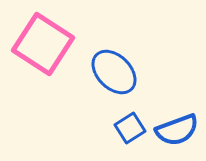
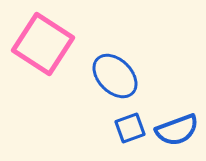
blue ellipse: moved 1 px right, 4 px down
blue square: rotated 12 degrees clockwise
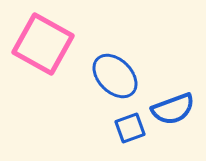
pink square: rotated 4 degrees counterclockwise
blue semicircle: moved 4 px left, 21 px up
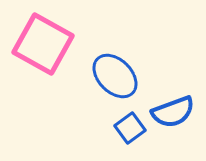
blue semicircle: moved 3 px down
blue square: rotated 16 degrees counterclockwise
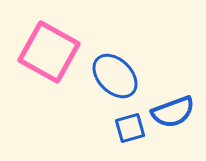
pink square: moved 6 px right, 8 px down
blue square: rotated 20 degrees clockwise
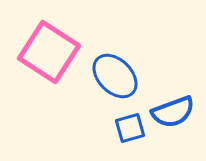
pink square: rotated 4 degrees clockwise
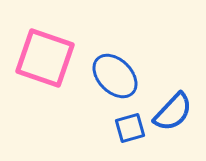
pink square: moved 4 px left, 6 px down; rotated 14 degrees counterclockwise
blue semicircle: rotated 27 degrees counterclockwise
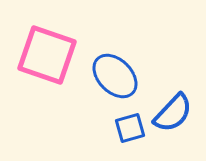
pink square: moved 2 px right, 3 px up
blue semicircle: moved 1 px down
